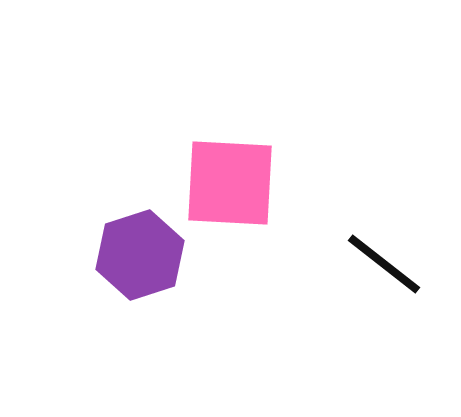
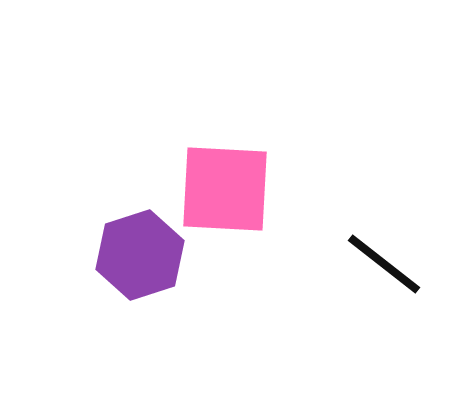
pink square: moved 5 px left, 6 px down
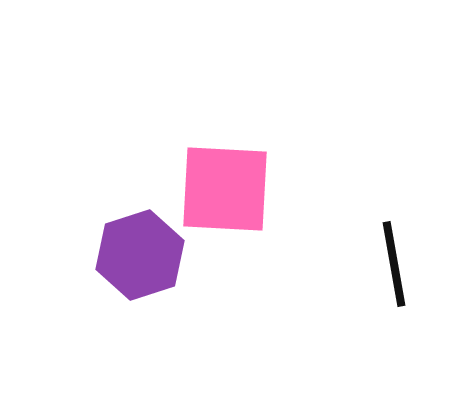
black line: moved 10 px right; rotated 42 degrees clockwise
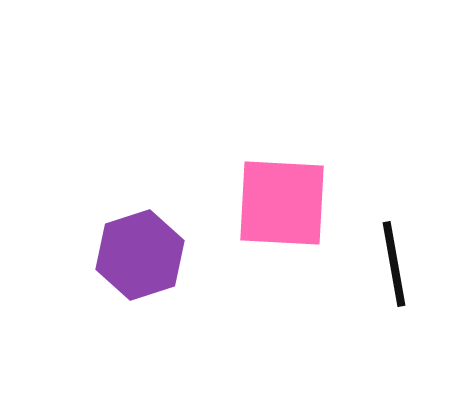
pink square: moved 57 px right, 14 px down
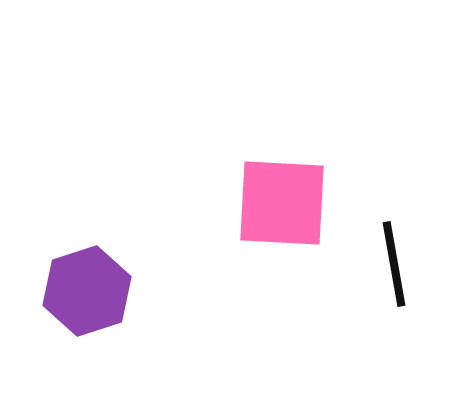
purple hexagon: moved 53 px left, 36 px down
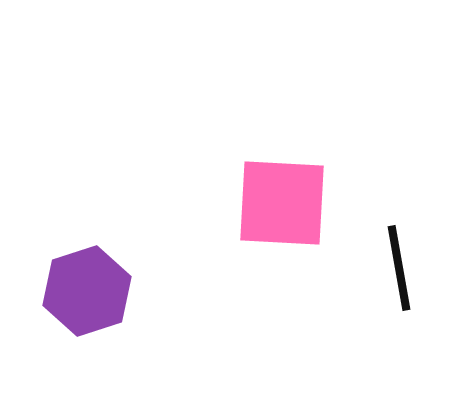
black line: moved 5 px right, 4 px down
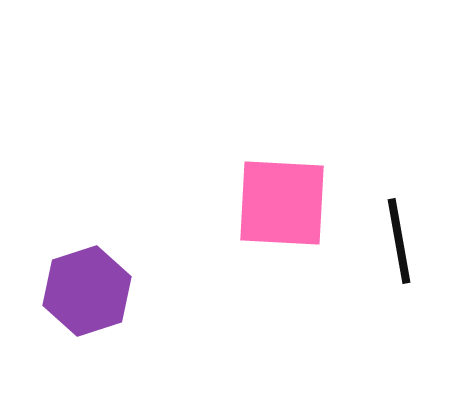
black line: moved 27 px up
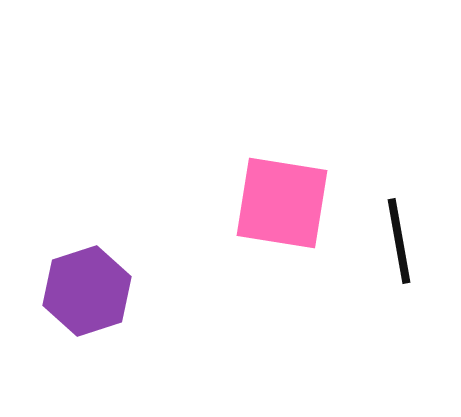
pink square: rotated 6 degrees clockwise
